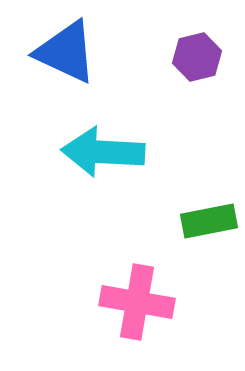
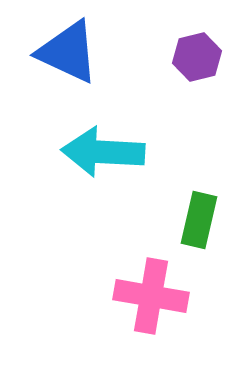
blue triangle: moved 2 px right
green rectangle: moved 10 px left, 1 px up; rotated 66 degrees counterclockwise
pink cross: moved 14 px right, 6 px up
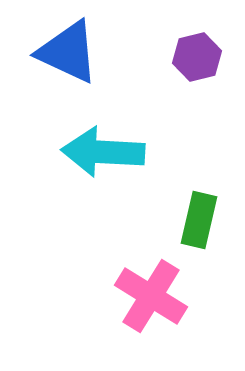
pink cross: rotated 22 degrees clockwise
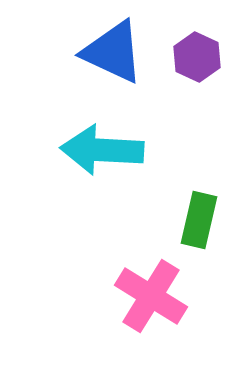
blue triangle: moved 45 px right
purple hexagon: rotated 21 degrees counterclockwise
cyan arrow: moved 1 px left, 2 px up
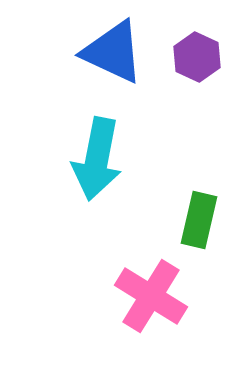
cyan arrow: moved 5 px left, 9 px down; rotated 82 degrees counterclockwise
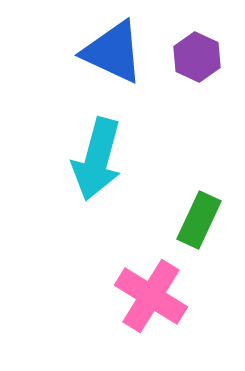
cyan arrow: rotated 4 degrees clockwise
green rectangle: rotated 12 degrees clockwise
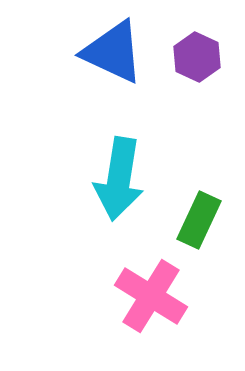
cyan arrow: moved 22 px right, 20 px down; rotated 6 degrees counterclockwise
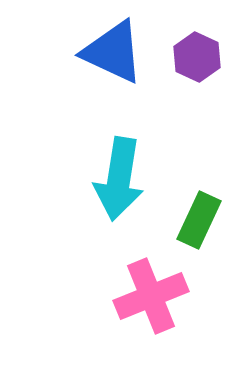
pink cross: rotated 36 degrees clockwise
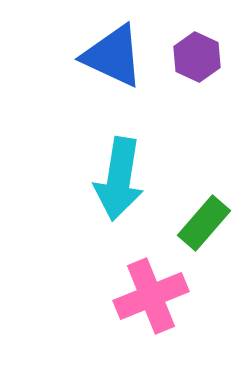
blue triangle: moved 4 px down
green rectangle: moved 5 px right, 3 px down; rotated 16 degrees clockwise
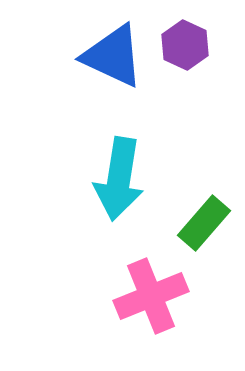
purple hexagon: moved 12 px left, 12 px up
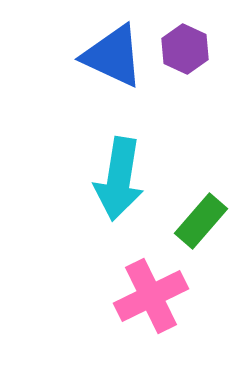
purple hexagon: moved 4 px down
green rectangle: moved 3 px left, 2 px up
pink cross: rotated 4 degrees counterclockwise
